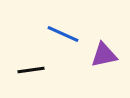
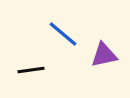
blue line: rotated 16 degrees clockwise
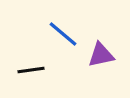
purple triangle: moved 3 px left
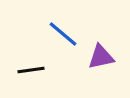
purple triangle: moved 2 px down
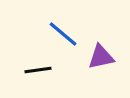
black line: moved 7 px right
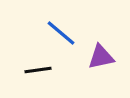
blue line: moved 2 px left, 1 px up
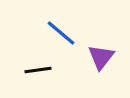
purple triangle: rotated 40 degrees counterclockwise
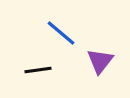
purple triangle: moved 1 px left, 4 px down
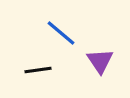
purple triangle: rotated 12 degrees counterclockwise
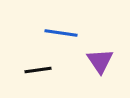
blue line: rotated 32 degrees counterclockwise
